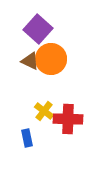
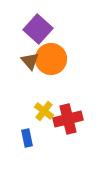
brown triangle: rotated 24 degrees clockwise
red cross: rotated 16 degrees counterclockwise
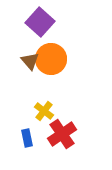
purple square: moved 2 px right, 7 px up
red cross: moved 6 px left, 15 px down; rotated 20 degrees counterclockwise
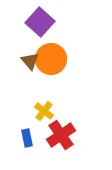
red cross: moved 1 px left, 1 px down
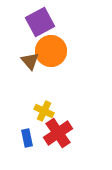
purple square: rotated 20 degrees clockwise
orange circle: moved 8 px up
yellow cross: rotated 12 degrees counterclockwise
red cross: moved 3 px left, 2 px up
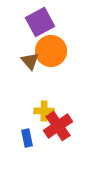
yellow cross: rotated 24 degrees counterclockwise
red cross: moved 7 px up
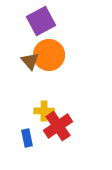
purple square: moved 1 px right, 1 px up
orange circle: moved 2 px left, 4 px down
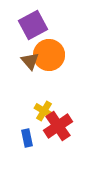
purple square: moved 8 px left, 4 px down
yellow cross: rotated 30 degrees clockwise
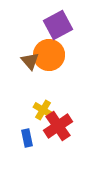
purple square: moved 25 px right
yellow cross: moved 1 px left, 1 px up
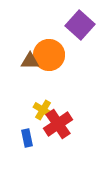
purple square: moved 22 px right; rotated 20 degrees counterclockwise
brown triangle: rotated 48 degrees counterclockwise
red cross: moved 2 px up
